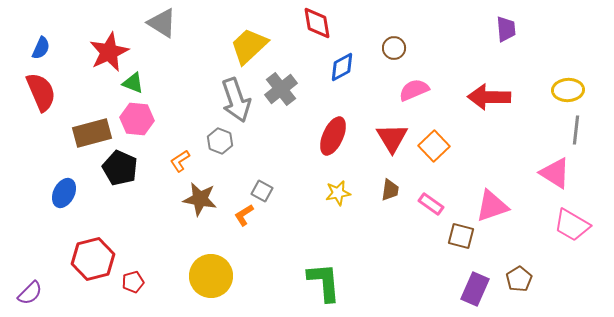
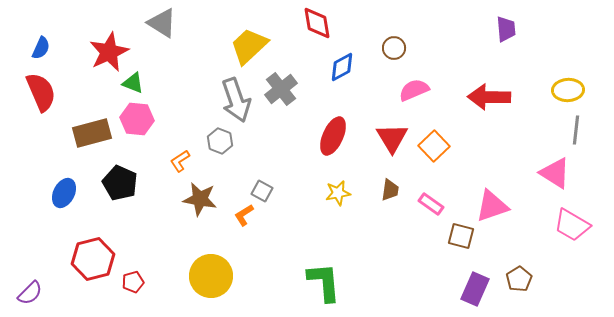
black pentagon at (120, 168): moved 15 px down
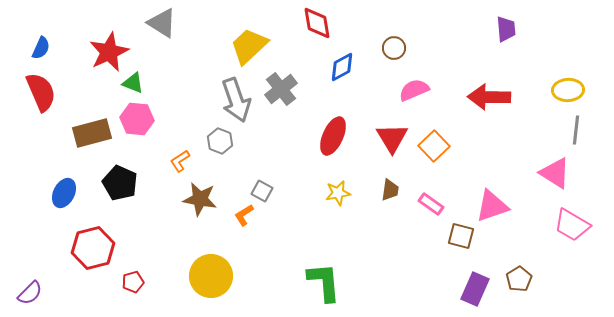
red hexagon at (93, 259): moved 11 px up
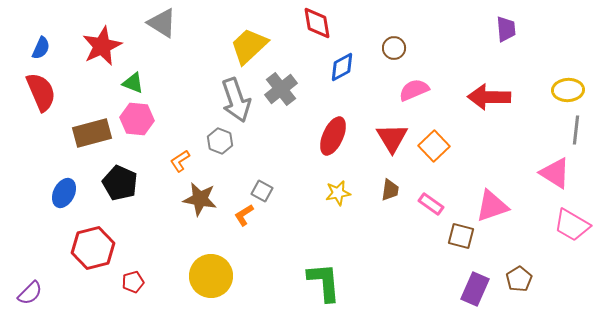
red star at (109, 52): moved 7 px left, 6 px up
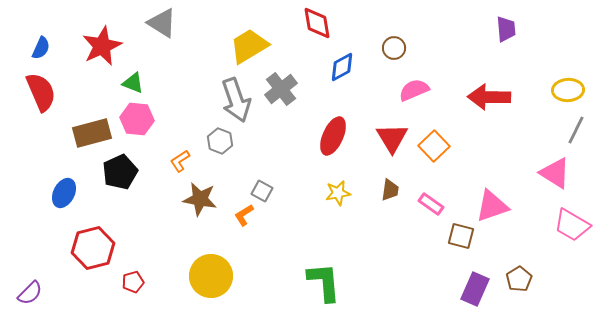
yellow trapezoid at (249, 46): rotated 12 degrees clockwise
gray line at (576, 130): rotated 20 degrees clockwise
black pentagon at (120, 183): moved 11 px up; rotated 24 degrees clockwise
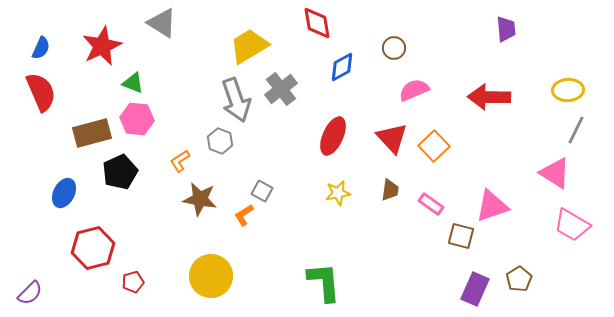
red triangle at (392, 138): rotated 12 degrees counterclockwise
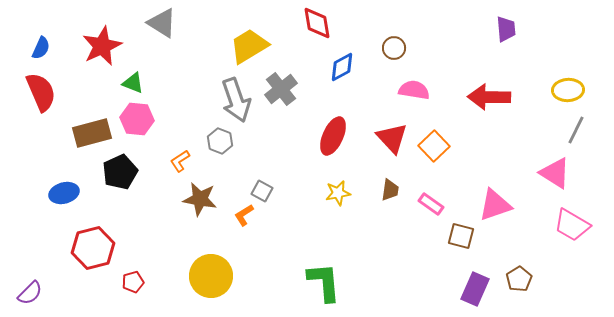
pink semicircle at (414, 90): rotated 32 degrees clockwise
blue ellipse at (64, 193): rotated 48 degrees clockwise
pink triangle at (492, 206): moved 3 px right, 1 px up
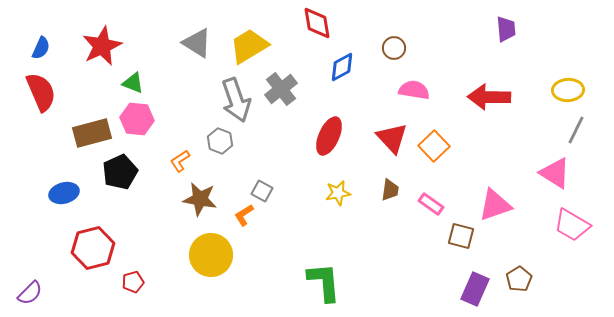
gray triangle at (162, 23): moved 35 px right, 20 px down
red ellipse at (333, 136): moved 4 px left
yellow circle at (211, 276): moved 21 px up
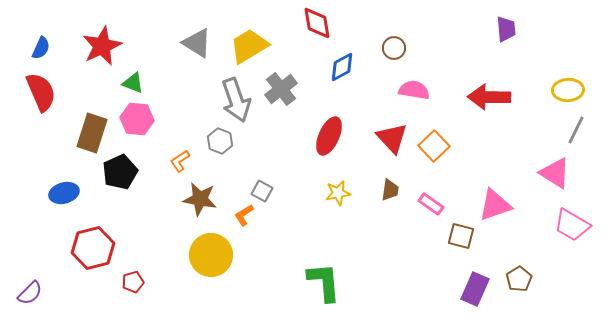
brown rectangle at (92, 133): rotated 57 degrees counterclockwise
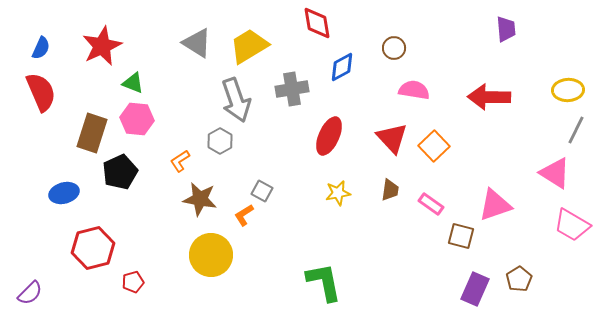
gray cross at (281, 89): moved 11 px right; rotated 28 degrees clockwise
gray hexagon at (220, 141): rotated 10 degrees clockwise
green L-shape at (324, 282): rotated 6 degrees counterclockwise
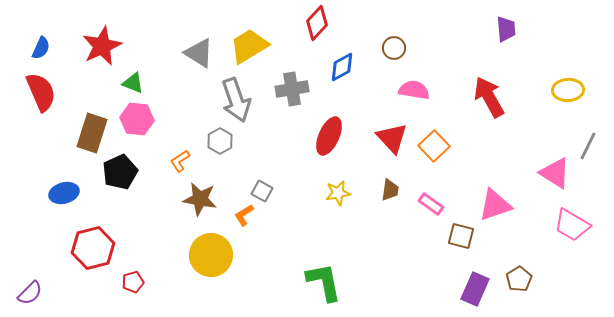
red diamond at (317, 23): rotated 52 degrees clockwise
gray triangle at (197, 43): moved 2 px right, 10 px down
red arrow at (489, 97): rotated 60 degrees clockwise
gray line at (576, 130): moved 12 px right, 16 px down
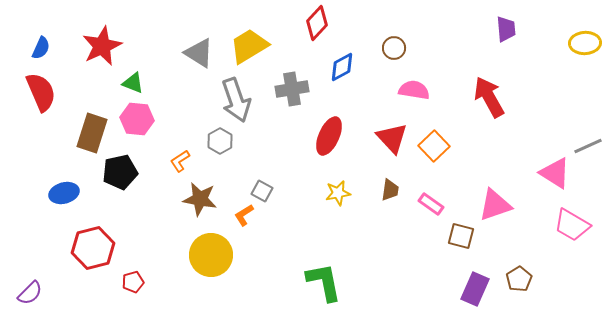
yellow ellipse at (568, 90): moved 17 px right, 47 px up
gray line at (588, 146): rotated 40 degrees clockwise
black pentagon at (120, 172): rotated 12 degrees clockwise
